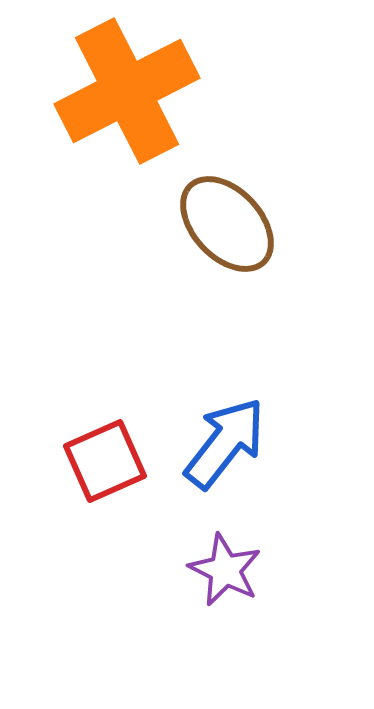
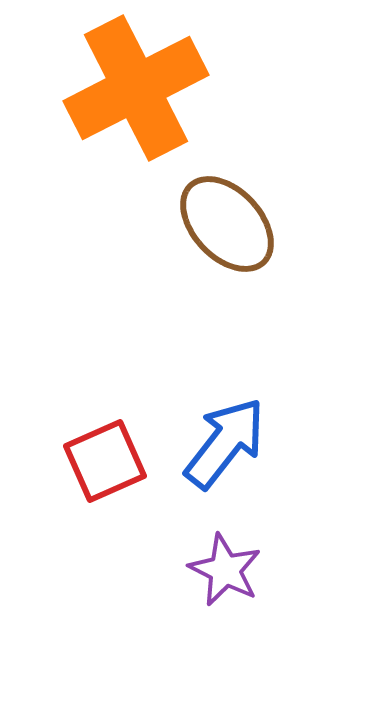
orange cross: moved 9 px right, 3 px up
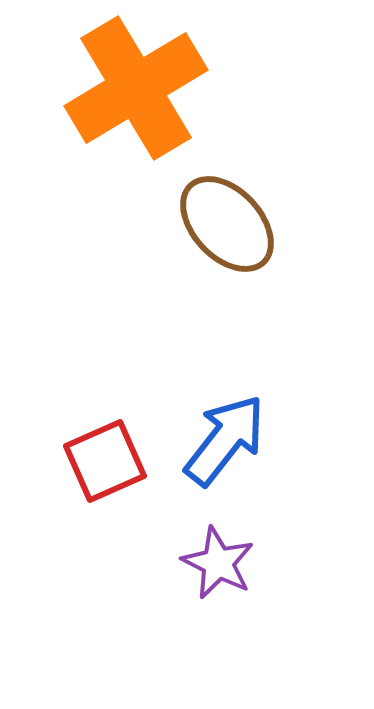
orange cross: rotated 4 degrees counterclockwise
blue arrow: moved 3 px up
purple star: moved 7 px left, 7 px up
